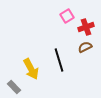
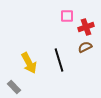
pink square: rotated 32 degrees clockwise
yellow arrow: moved 2 px left, 6 px up
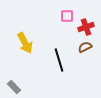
yellow arrow: moved 4 px left, 20 px up
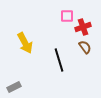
red cross: moved 3 px left
brown semicircle: rotated 80 degrees clockwise
gray rectangle: rotated 72 degrees counterclockwise
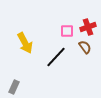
pink square: moved 15 px down
red cross: moved 5 px right
black line: moved 3 px left, 3 px up; rotated 60 degrees clockwise
gray rectangle: rotated 40 degrees counterclockwise
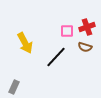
red cross: moved 1 px left
brown semicircle: rotated 144 degrees clockwise
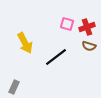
pink square: moved 7 px up; rotated 16 degrees clockwise
brown semicircle: moved 4 px right, 1 px up
black line: rotated 10 degrees clockwise
